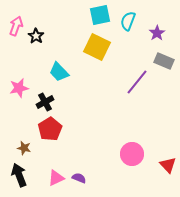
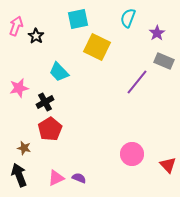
cyan square: moved 22 px left, 4 px down
cyan semicircle: moved 3 px up
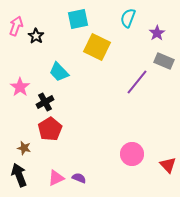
pink star: moved 1 px right, 1 px up; rotated 24 degrees counterclockwise
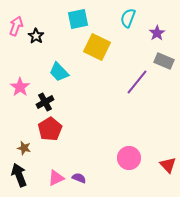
pink circle: moved 3 px left, 4 px down
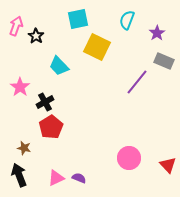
cyan semicircle: moved 1 px left, 2 px down
cyan trapezoid: moved 6 px up
red pentagon: moved 1 px right, 2 px up
